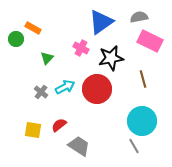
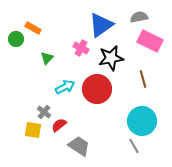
blue triangle: moved 3 px down
gray cross: moved 3 px right, 20 px down
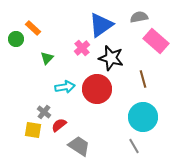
orange rectangle: rotated 14 degrees clockwise
pink rectangle: moved 6 px right; rotated 15 degrees clockwise
pink cross: moved 1 px right; rotated 21 degrees clockwise
black star: rotated 25 degrees clockwise
cyan arrow: rotated 18 degrees clockwise
cyan circle: moved 1 px right, 4 px up
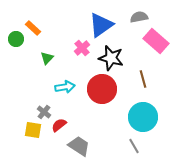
red circle: moved 5 px right
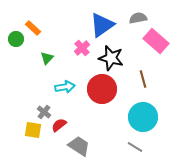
gray semicircle: moved 1 px left, 1 px down
blue triangle: moved 1 px right
gray line: moved 1 px right, 1 px down; rotated 28 degrees counterclockwise
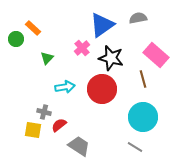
pink rectangle: moved 14 px down
gray cross: rotated 24 degrees counterclockwise
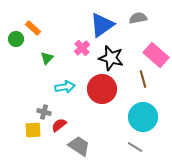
yellow square: rotated 12 degrees counterclockwise
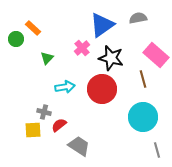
gray line: moved 22 px right, 3 px down; rotated 42 degrees clockwise
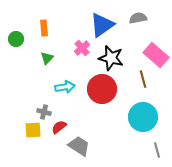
orange rectangle: moved 11 px right; rotated 42 degrees clockwise
red semicircle: moved 2 px down
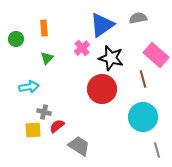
cyan arrow: moved 36 px left
red semicircle: moved 2 px left, 1 px up
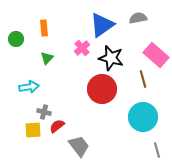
gray trapezoid: rotated 20 degrees clockwise
